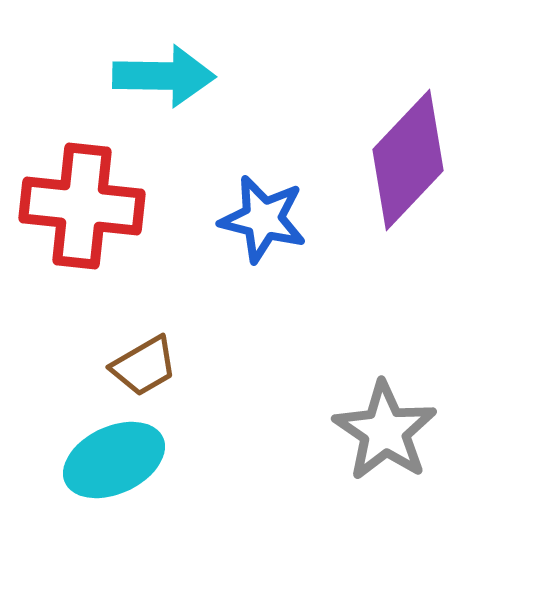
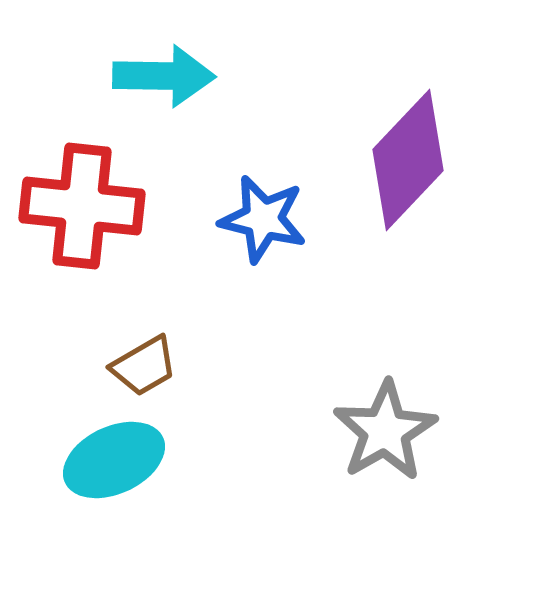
gray star: rotated 8 degrees clockwise
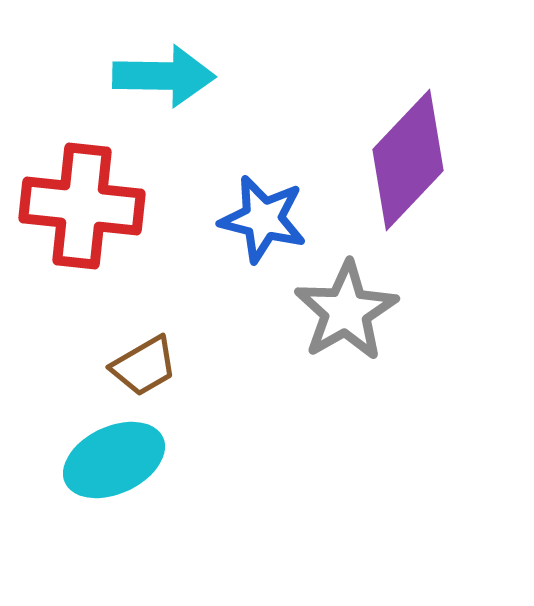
gray star: moved 39 px left, 120 px up
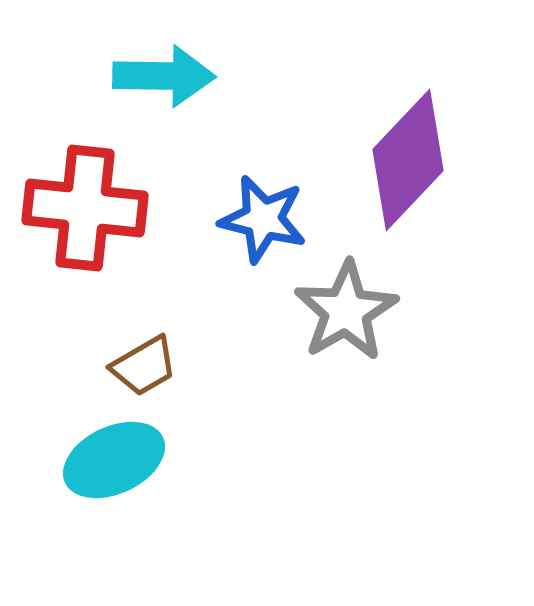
red cross: moved 3 px right, 2 px down
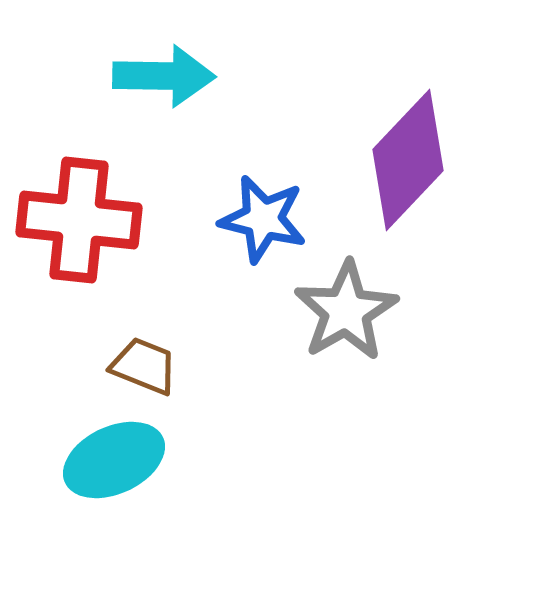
red cross: moved 6 px left, 12 px down
brown trapezoid: rotated 128 degrees counterclockwise
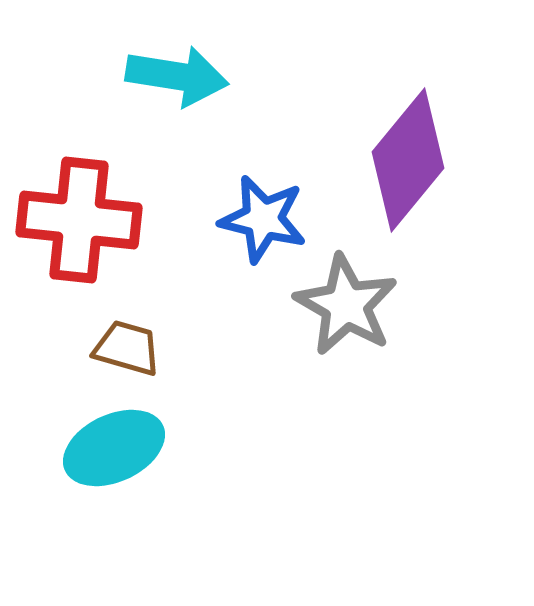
cyan arrow: moved 13 px right; rotated 8 degrees clockwise
purple diamond: rotated 4 degrees counterclockwise
gray star: moved 6 px up; rotated 12 degrees counterclockwise
brown trapezoid: moved 17 px left, 18 px up; rotated 6 degrees counterclockwise
cyan ellipse: moved 12 px up
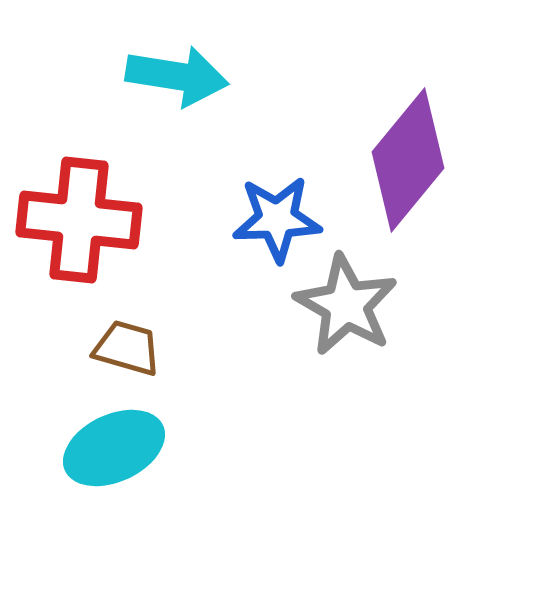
blue star: moved 14 px right; rotated 16 degrees counterclockwise
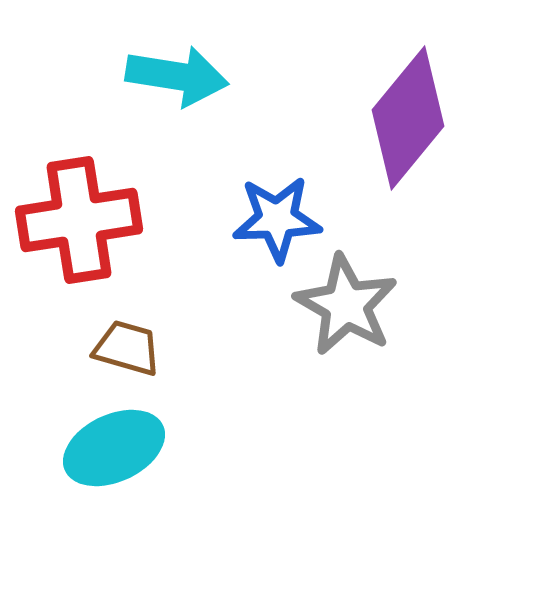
purple diamond: moved 42 px up
red cross: rotated 15 degrees counterclockwise
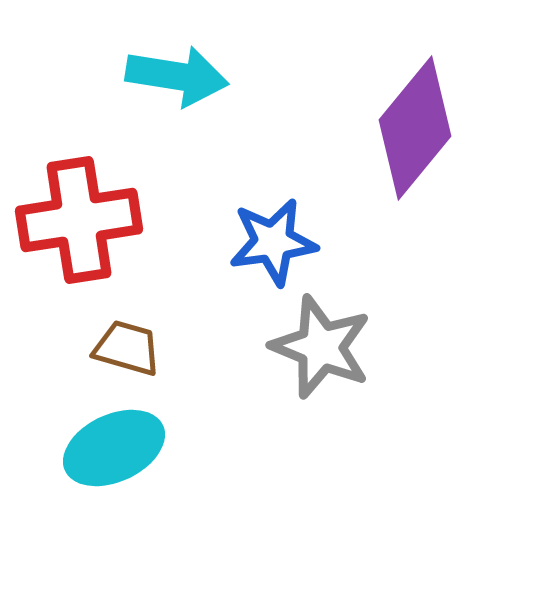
purple diamond: moved 7 px right, 10 px down
blue star: moved 4 px left, 23 px down; rotated 6 degrees counterclockwise
gray star: moved 25 px left, 42 px down; rotated 8 degrees counterclockwise
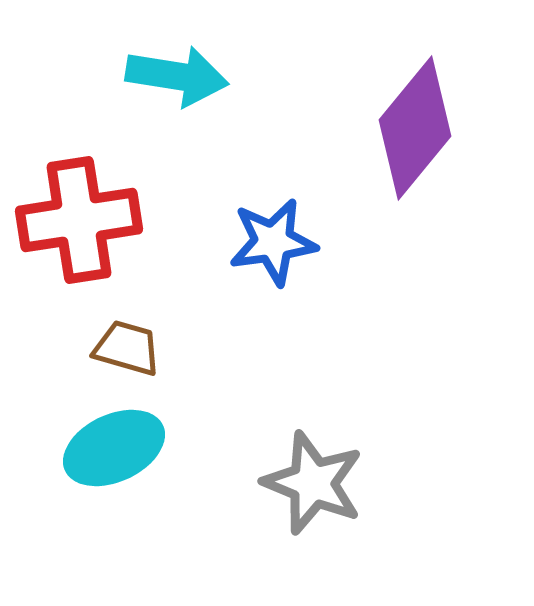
gray star: moved 8 px left, 136 px down
